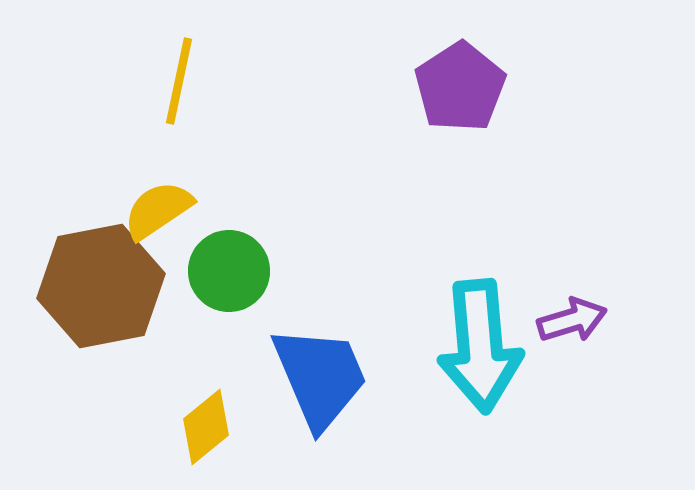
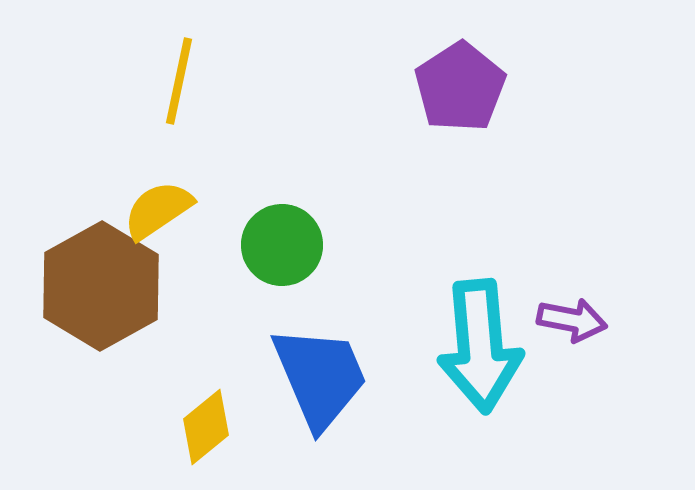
green circle: moved 53 px right, 26 px up
brown hexagon: rotated 18 degrees counterclockwise
purple arrow: rotated 28 degrees clockwise
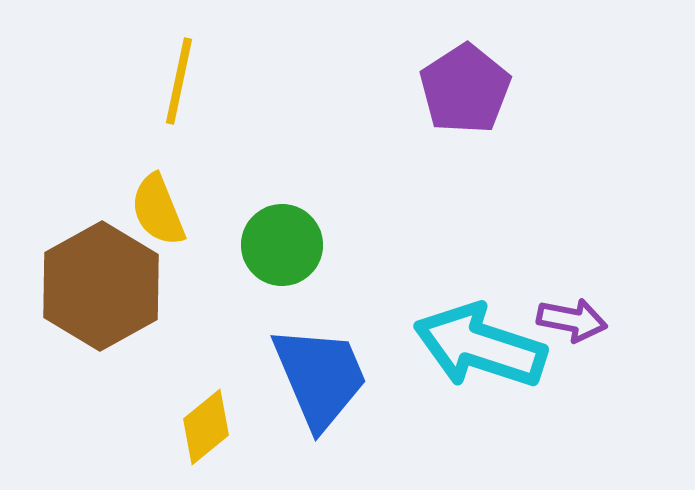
purple pentagon: moved 5 px right, 2 px down
yellow semicircle: rotated 78 degrees counterclockwise
cyan arrow: rotated 113 degrees clockwise
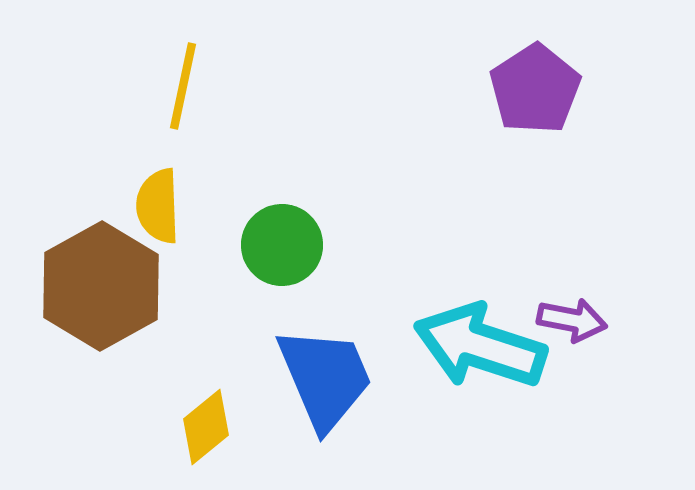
yellow line: moved 4 px right, 5 px down
purple pentagon: moved 70 px right
yellow semicircle: moved 4 px up; rotated 20 degrees clockwise
blue trapezoid: moved 5 px right, 1 px down
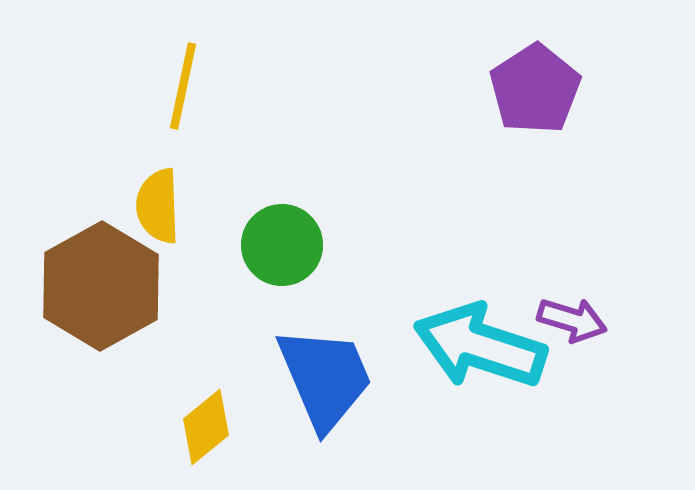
purple arrow: rotated 6 degrees clockwise
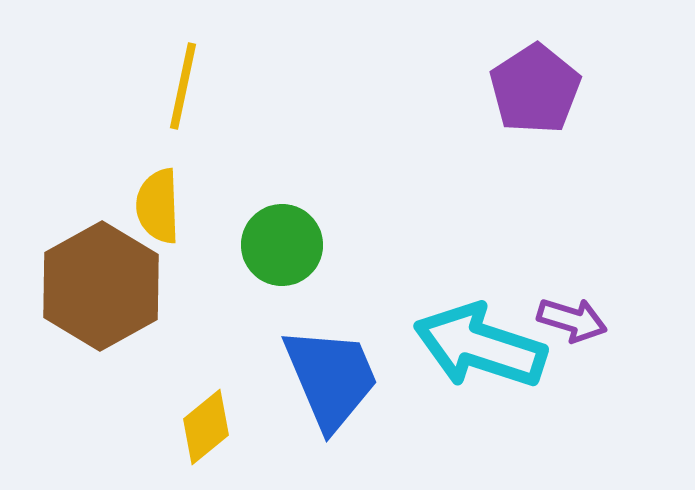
blue trapezoid: moved 6 px right
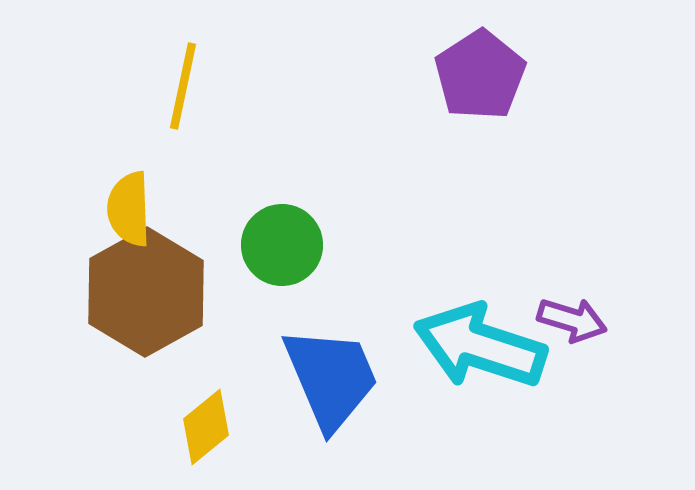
purple pentagon: moved 55 px left, 14 px up
yellow semicircle: moved 29 px left, 3 px down
brown hexagon: moved 45 px right, 6 px down
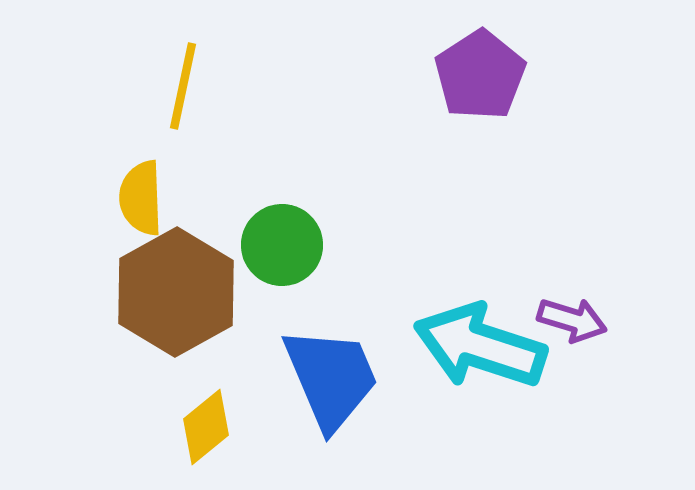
yellow semicircle: moved 12 px right, 11 px up
brown hexagon: moved 30 px right
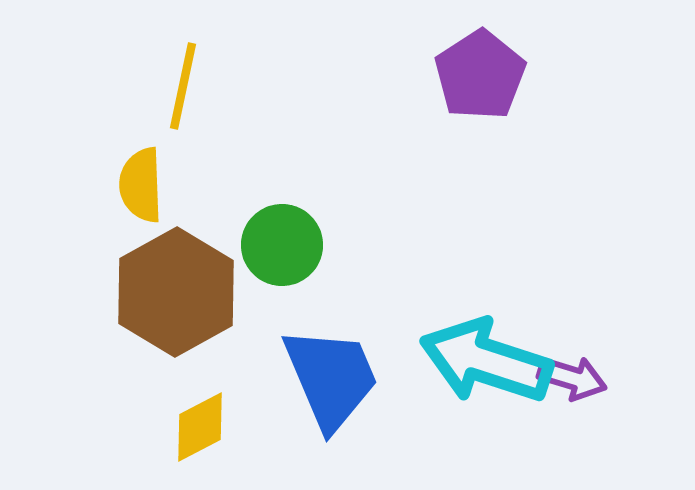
yellow semicircle: moved 13 px up
purple arrow: moved 58 px down
cyan arrow: moved 6 px right, 15 px down
yellow diamond: moved 6 px left; rotated 12 degrees clockwise
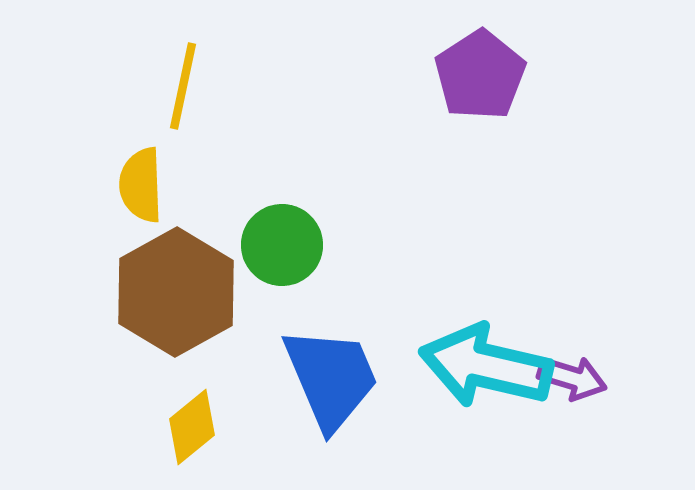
cyan arrow: moved 5 px down; rotated 5 degrees counterclockwise
yellow diamond: moved 8 px left; rotated 12 degrees counterclockwise
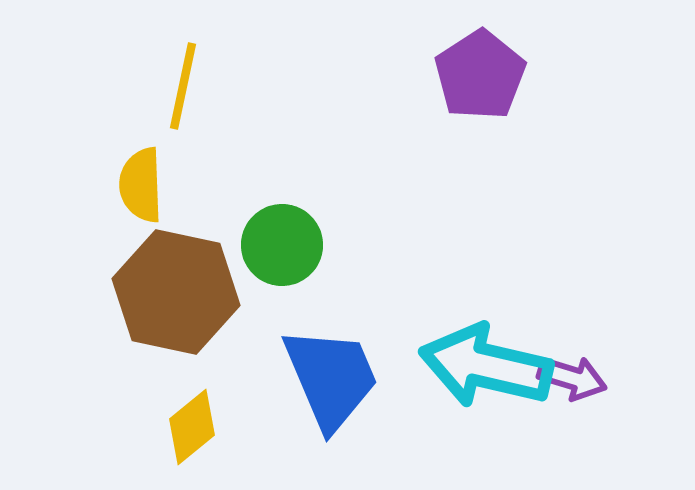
brown hexagon: rotated 19 degrees counterclockwise
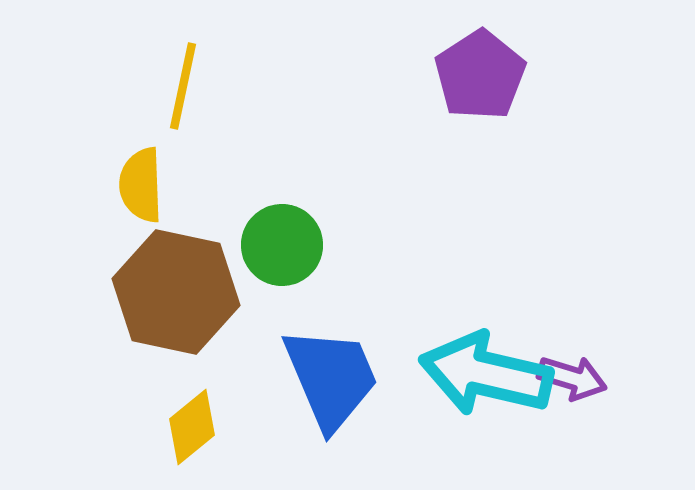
cyan arrow: moved 8 px down
